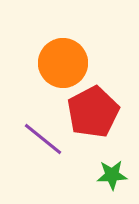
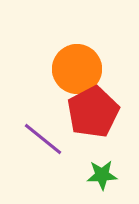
orange circle: moved 14 px right, 6 px down
green star: moved 10 px left
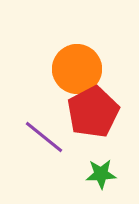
purple line: moved 1 px right, 2 px up
green star: moved 1 px left, 1 px up
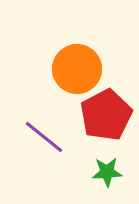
red pentagon: moved 13 px right, 3 px down
green star: moved 6 px right, 2 px up
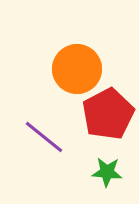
red pentagon: moved 2 px right, 1 px up
green star: rotated 8 degrees clockwise
